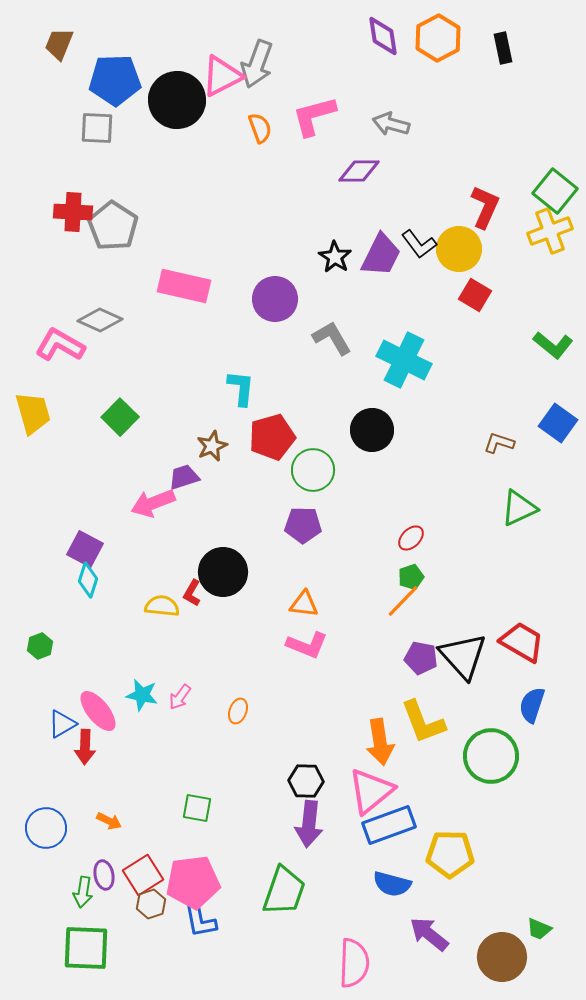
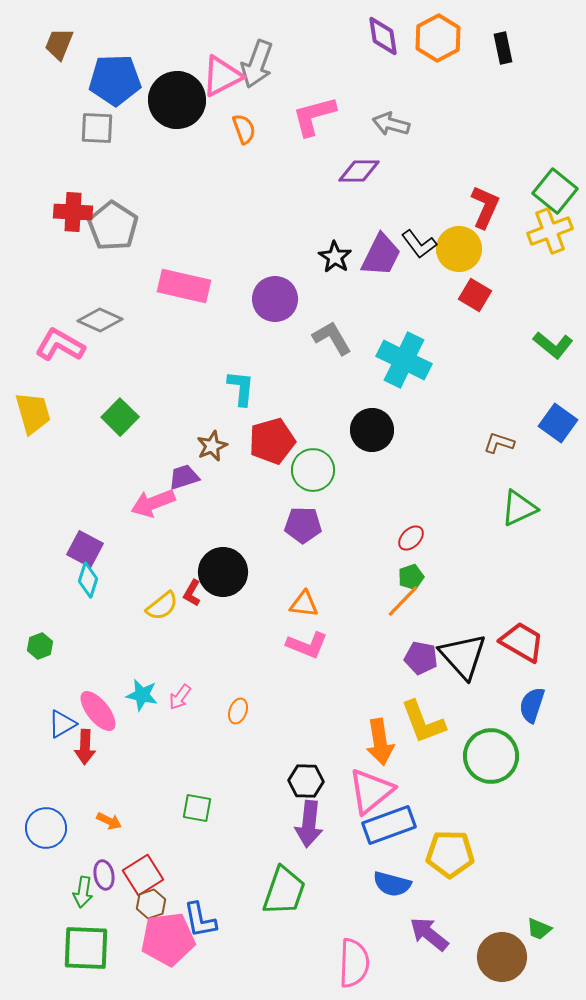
orange semicircle at (260, 128): moved 16 px left, 1 px down
red pentagon at (272, 437): moved 4 px down
yellow semicircle at (162, 606): rotated 136 degrees clockwise
pink pentagon at (193, 882): moved 25 px left, 57 px down
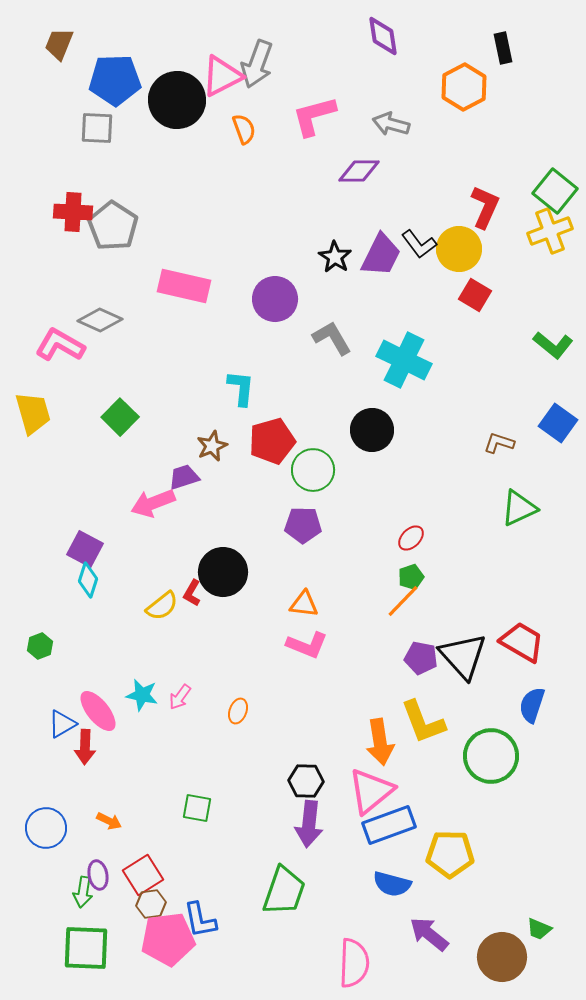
orange hexagon at (438, 38): moved 26 px right, 49 px down
purple ellipse at (104, 875): moved 6 px left
brown hexagon at (151, 904): rotated 12 degrees clockwise
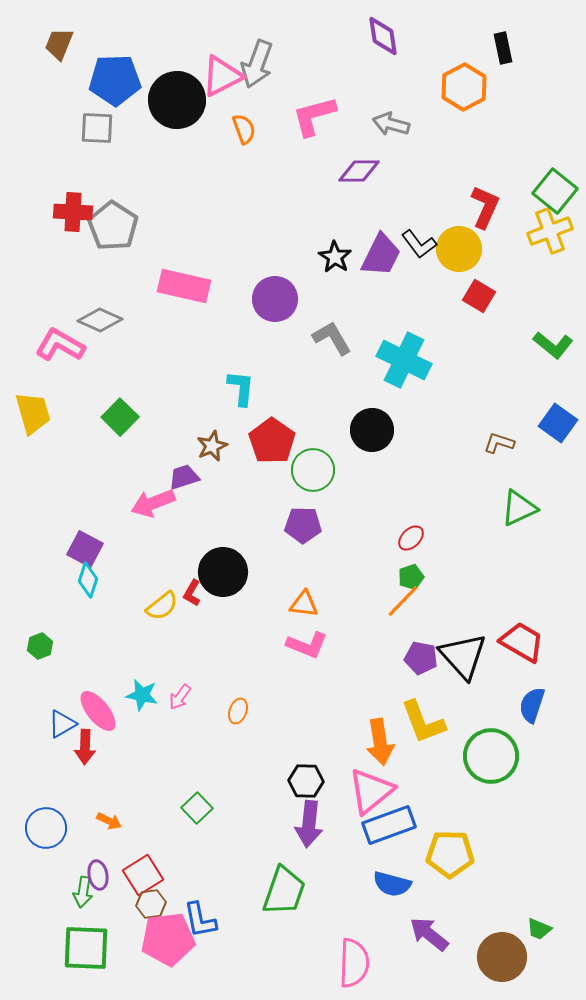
red square at (475, 295): moved 4 px right, 1 px down
red pentagon at (272, 441): rotated 21 degrees counterclockwise
green square at (197, 808): rotated 36 degrees clockwise
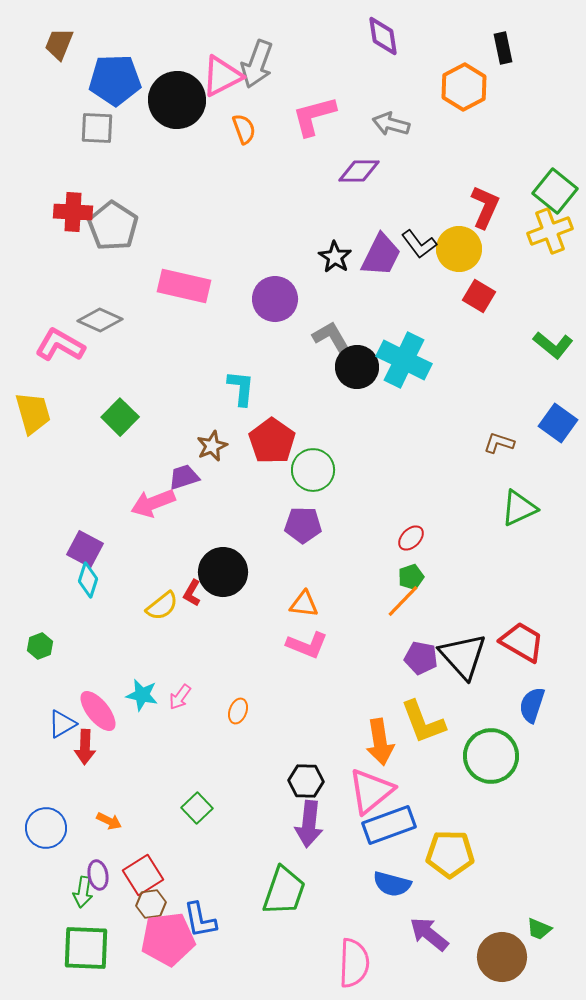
black circle at (372, 430): moved 15 px left, 63 px up
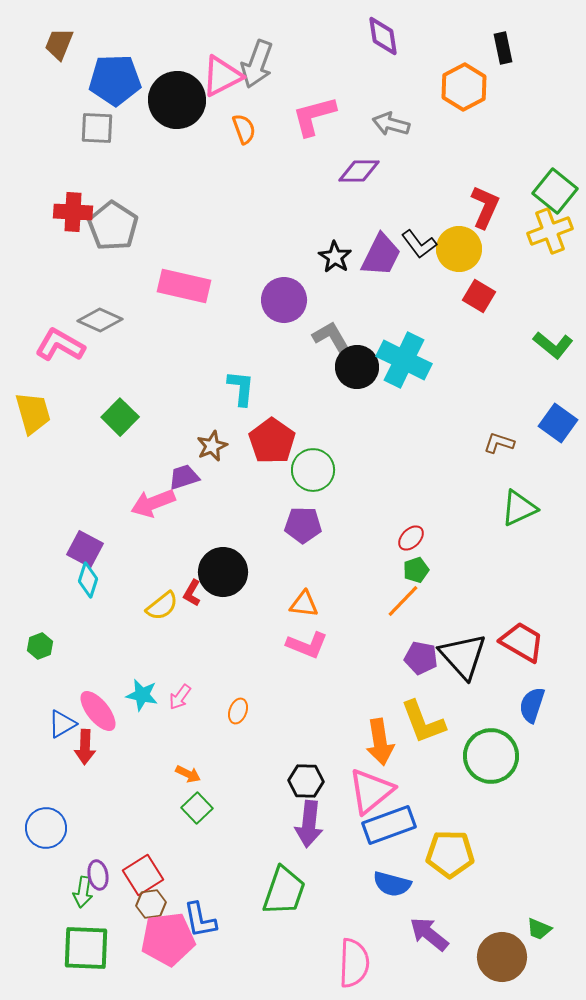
purple circle at (275, 299): moved 9 px right, 1 px down
green pentagon at (411, 577): moved 5 px right, 7 px up
orange arrow at (109, 821): moved 79 px right, 47 px up
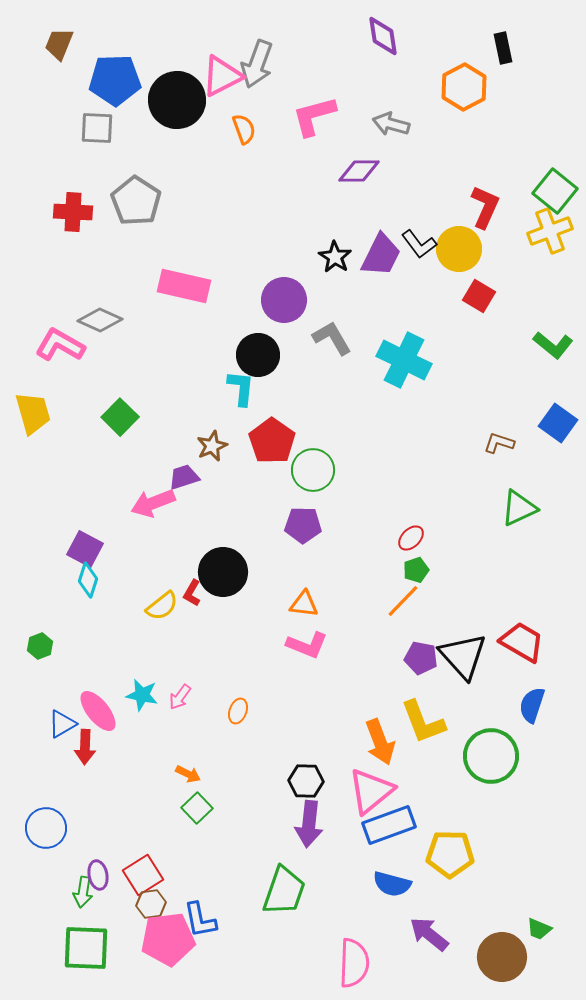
gray pentagon at (113, 226): moved 23 px right, 25 px up
black circle at (357, 367): moved 99 px left, 12 px up
orange arrow at (380, 742): rotated 12 degrees counterclockwise
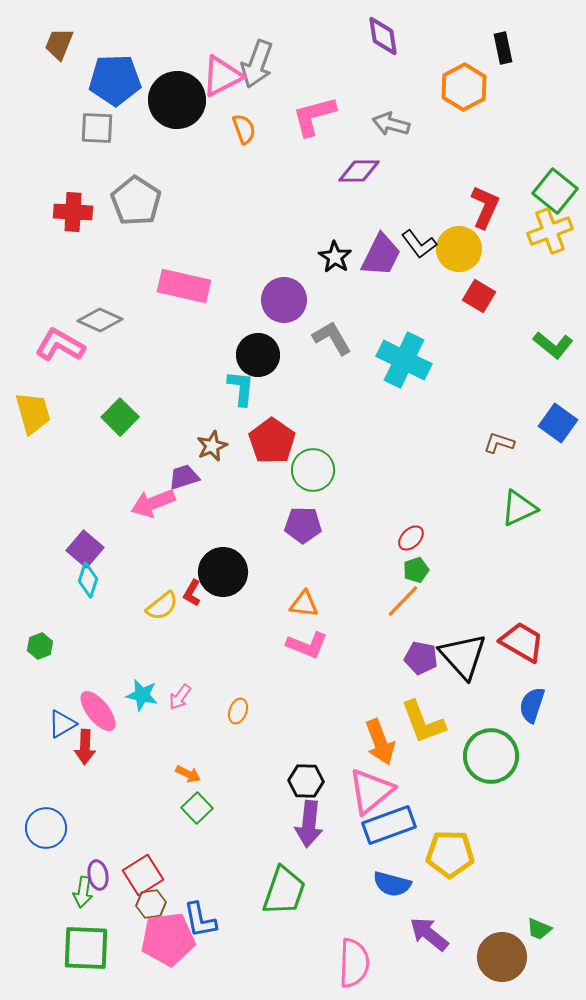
purple square at (85, 549): rotated 12 degrees clockwise
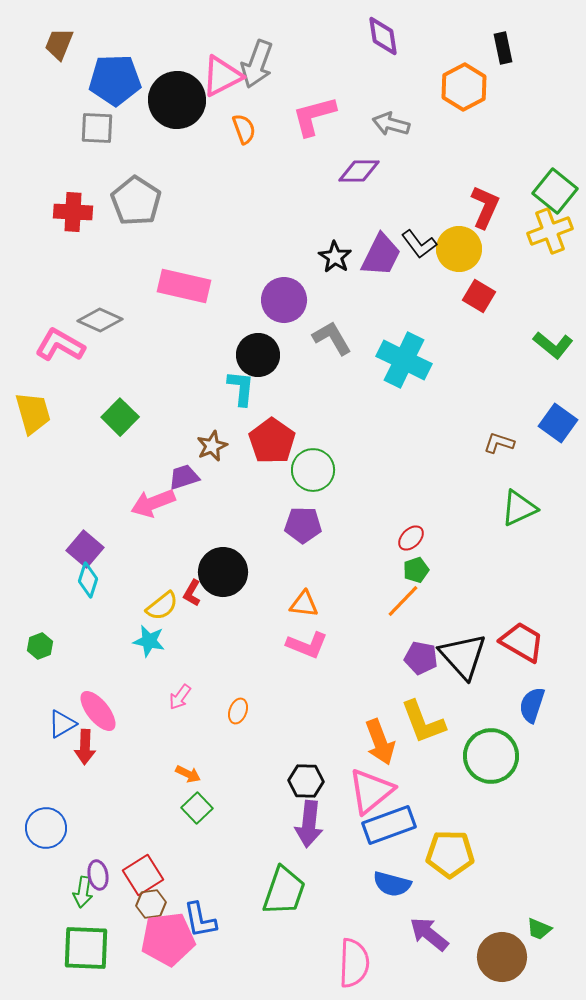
cyan star at (142, 695): moved 7 px right, 54 px up
